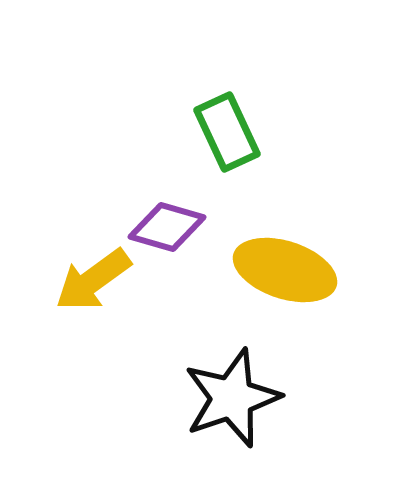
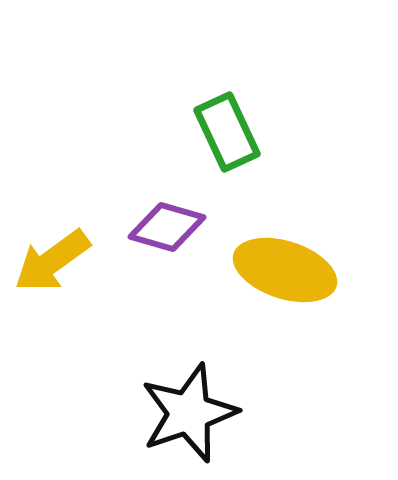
yellow arrow: moved 41 px left, 19 px up
black star: moved 43 px left, 15 px down
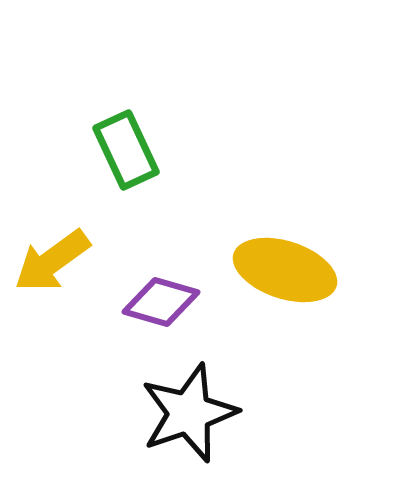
green rectangle: moved 101 px left, 18 px down
purple diamond: moved 6 px left, 75 px down
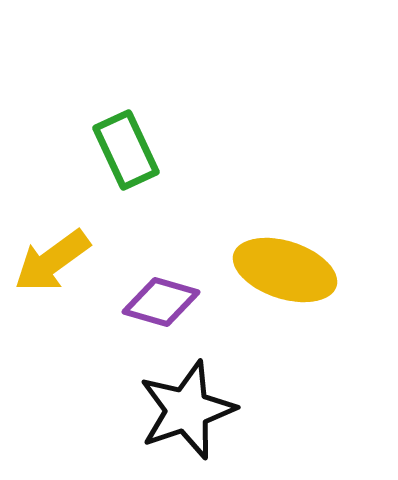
black star: moved 2 px left, 3 px up
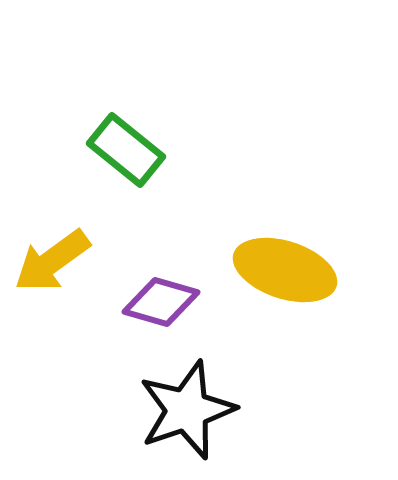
green rectangle: rotated 26 degrees counterclockwise
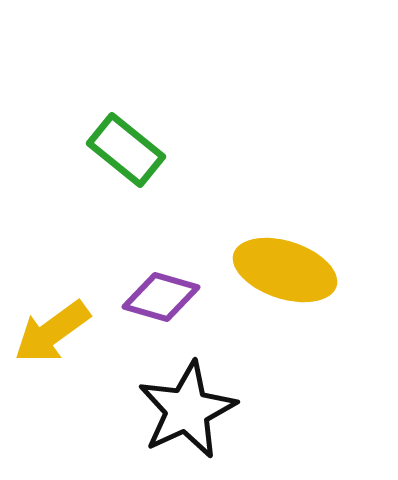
yellow arrow: moved 71 px down
purple diamond: moved 5 px up
black star: rotated 6 degrees counterclockwise
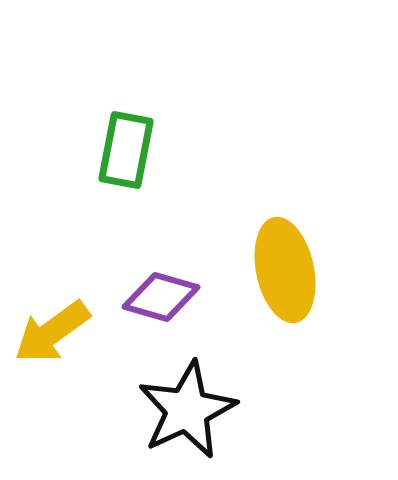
green rectangle: rotated 62 degrees clockwise
yellow ellipse: rotated 60 degrees clockwise
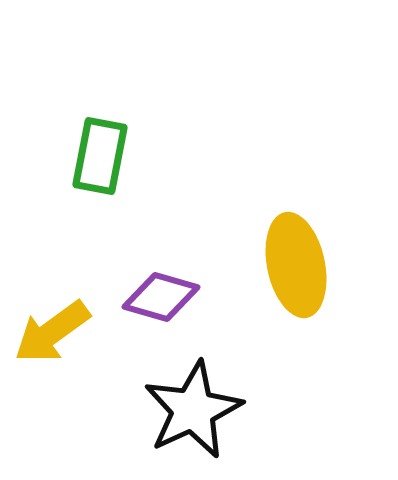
green rectangle: moved 26 px left, 6 px down
yellow ellipse: moved 11 px right, 5 px up
black star: moved 6 px right
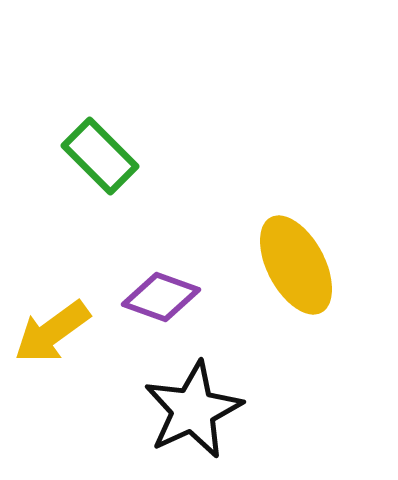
green rectangle: rotated 56 degrees counterclockwise
yellow ellipse: rotated 16 degrees counterclockwise
purple diamond: rotated 4 degrees clockwise
